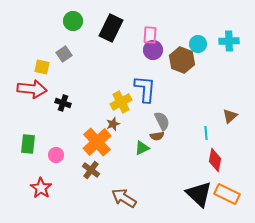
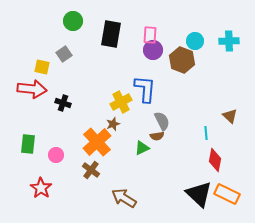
black rectangle: moved 6 px down; rotated 16 degrees counterclockwise
cyan circle: moved 3 px left, 3 px up
brown triangle: rotated 35 degrees counterclockwise
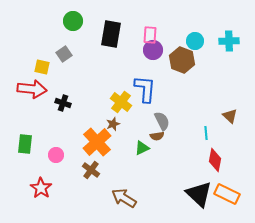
yellow cross: rotated 25 degrees counterclockwise
green rectangle: moved 3 px left
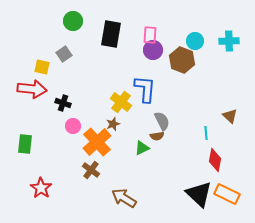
pink circle: moved 17 px right, 29 px up
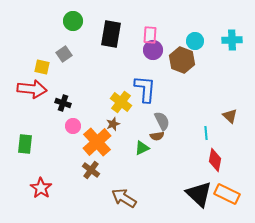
cyan cross: moved 3 px right, 1 px up
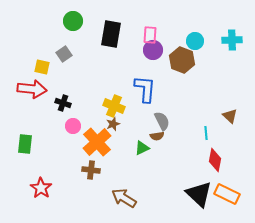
yellow cross: moved 7 px left, 4 px down; rotated 15 degrees counterclockwise
brown cross: rotated 30 degrees counterclockwise
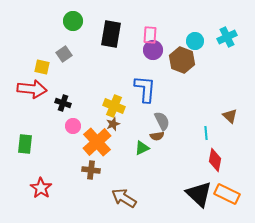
cyan cross: moved 5 px left, 3 px up; rotated 24 degrees counterclockwise
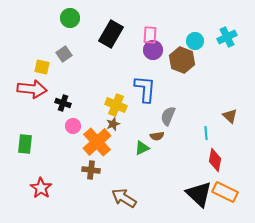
green circle: moved 3 px left, 3 px up
black rectangle: rotated 20 degrees clockwise
yellow cross: moved 2 px right, 1 px up
gray semicircle: moved 6 px right, 5 px up; rotated 132 degrees counterclockwise
orange rectangle: moved 2 px left, 2 px up
